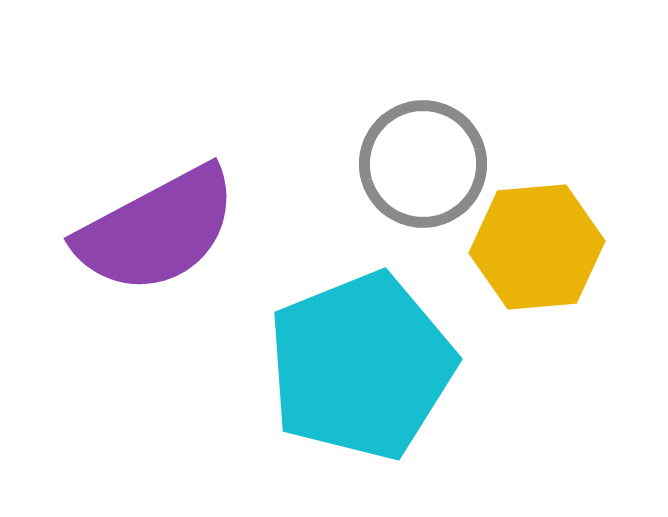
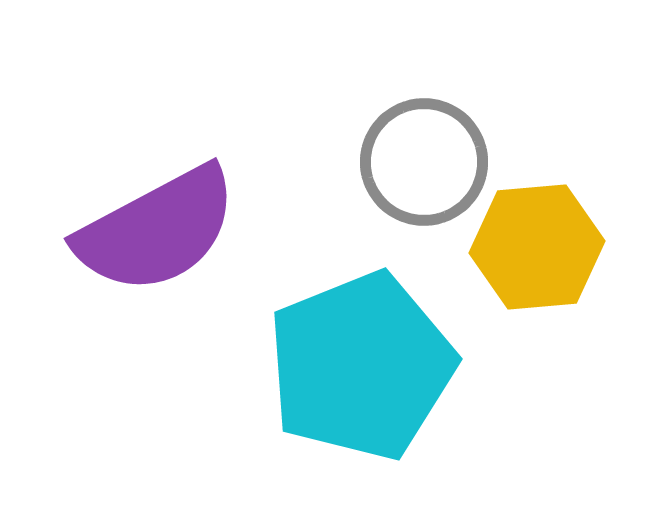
gray circle: moved 1 px right, 2 px up
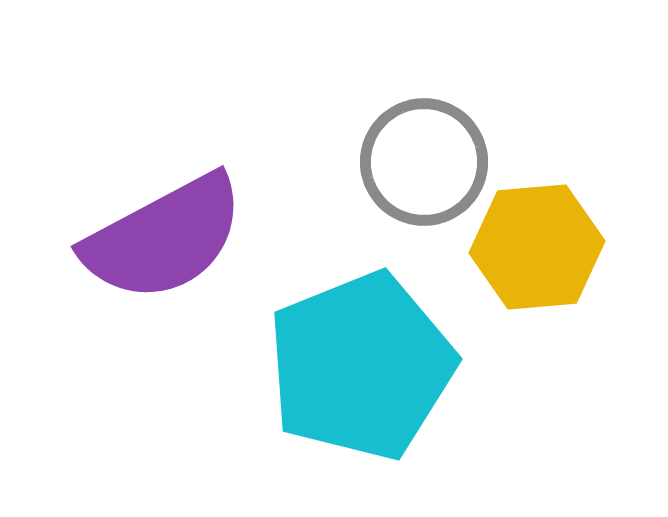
purple semicircle: moved 7 px right, 8 px down
